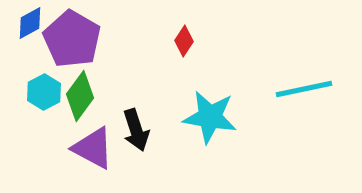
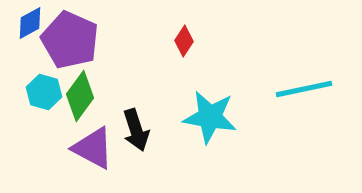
purple pentagon: moved 2 px left, 1 px down; rotated 6 degrees counterclockwise
cyan hexagon: rotated 16 degrees counterclockwise
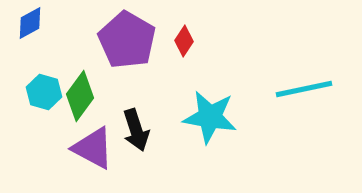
purple pentagon: moved 57 px right; rotated 6 degrees clockwise
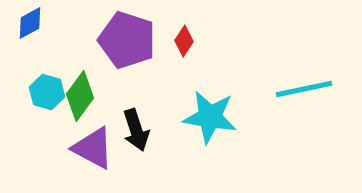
purple pentagon: rotated 12 degrees counterclockwise
cyan hexagon: moved 3 px right
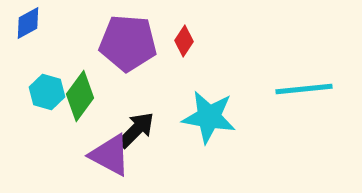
blue diamond: moved 2 px left
purple pentagon: moved 1 px right, 3 px down; rotated 14 degrees counterclockwise
cyan line: rotated 6 degrees clockwise
cyan star: moved 1 px left
black arrow: rotated 117 degrees counterclockwise
purple triangle: moved 17 px right, 7 px down
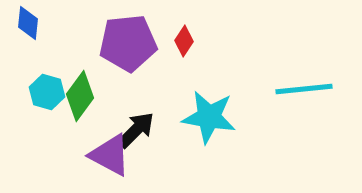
blue diamond: rotated 56 degrees counterclockwise
purple pentagon: rotated 10 degrees counterclockwise
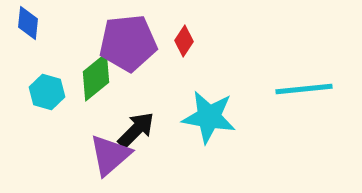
green diamond: moved 16 px right, 19 px up; rotated 15 degrees clockwise
purple triangle: rotated 51 degrees clockwise
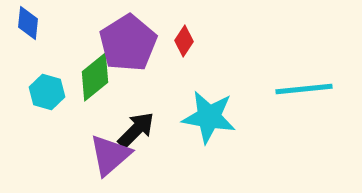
purple pentagon: rotated 26 degrees counterclockwise
green diamond: moved 1 px left
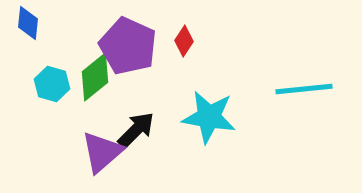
purple pentagon: moved 3 px down; rotated 16 degrees counterclockwise
cyan hexagon: moved 5 px right, 8 px up
purple triangle: moved 8 px left, 3 px up
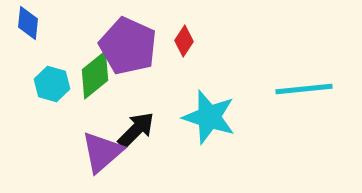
green diamond: moved 2 px up
cyan star: rotated 8 degrees clockwise
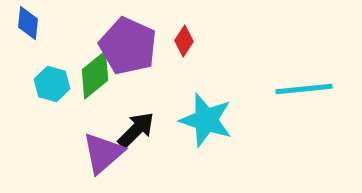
cyan star: moved 3 px left, 3 px down
purple triangle: moved 1 px right, 1 px down
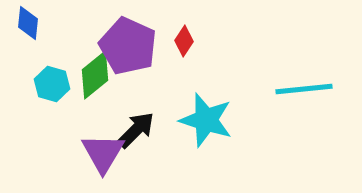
purple triangle: rotated 18 degrees counterclockwise
